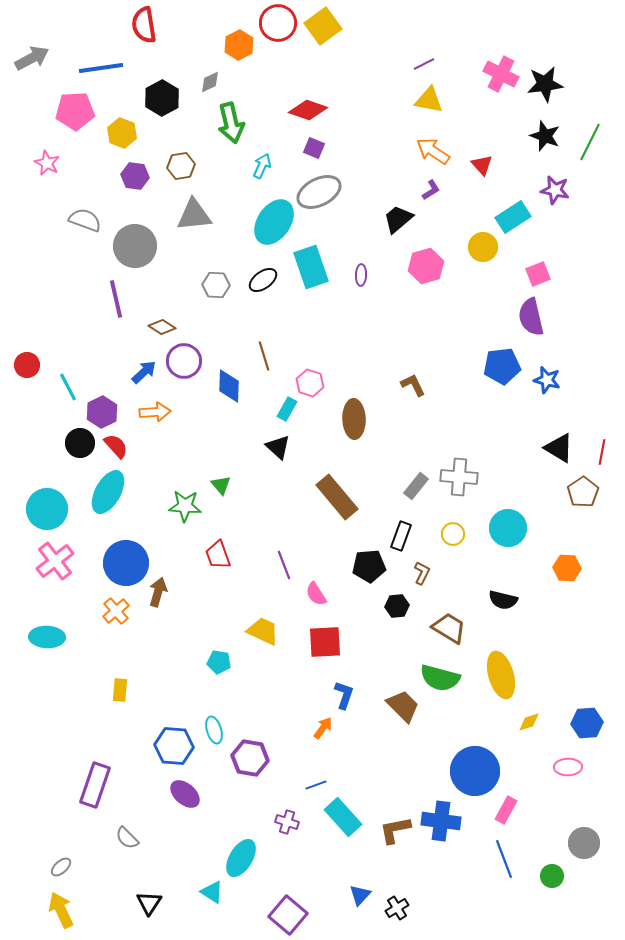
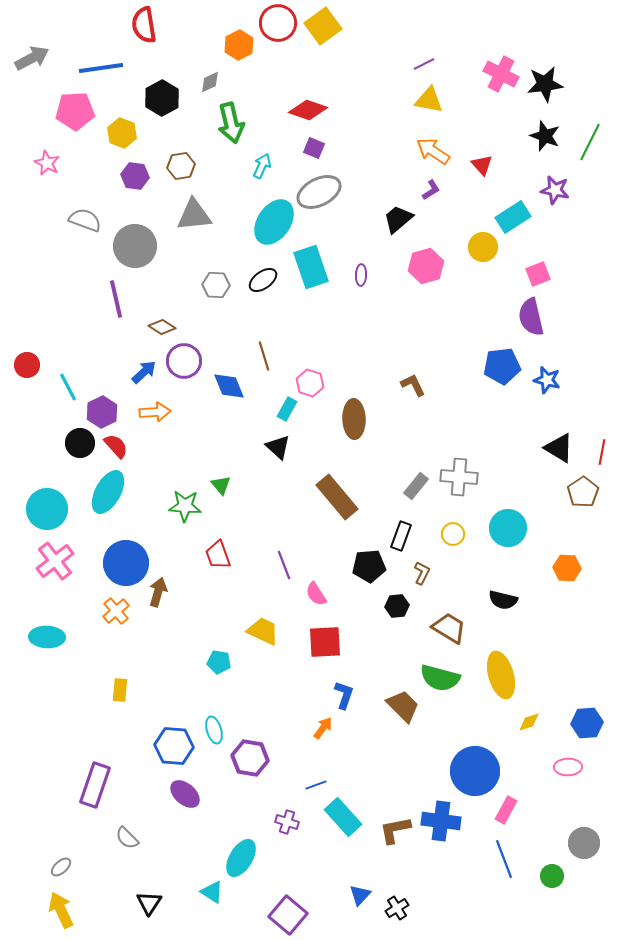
blue diamond at (229, 386): rotated 24 degrees counterclockwise
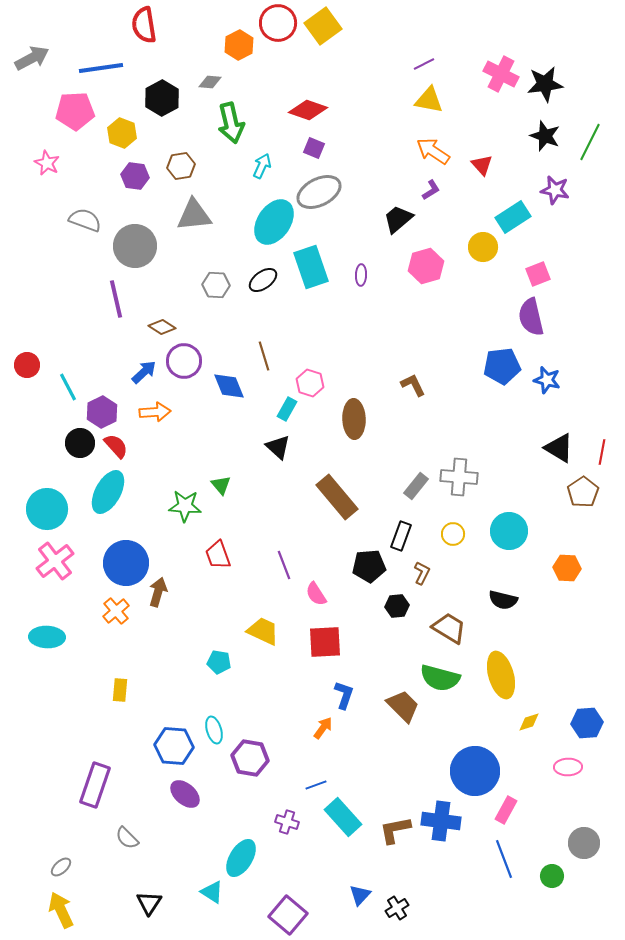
gray diamond at (210, 82): rotated 30 degrees clockwise
cyan circle at (508, 528): moved 1 px right, 3 px down
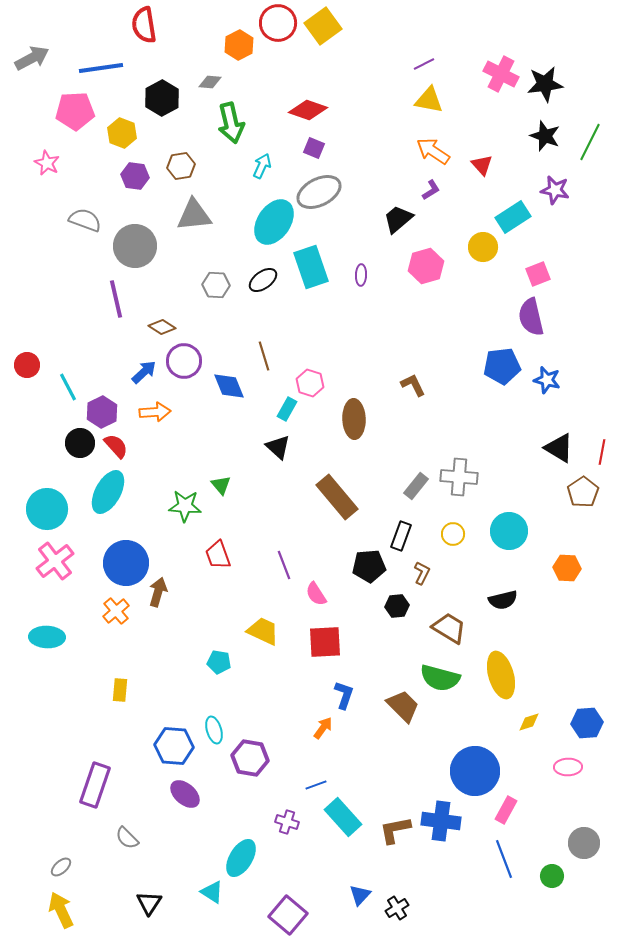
black semicircle at (503, 600): rotated 28 degrees counterclockwise
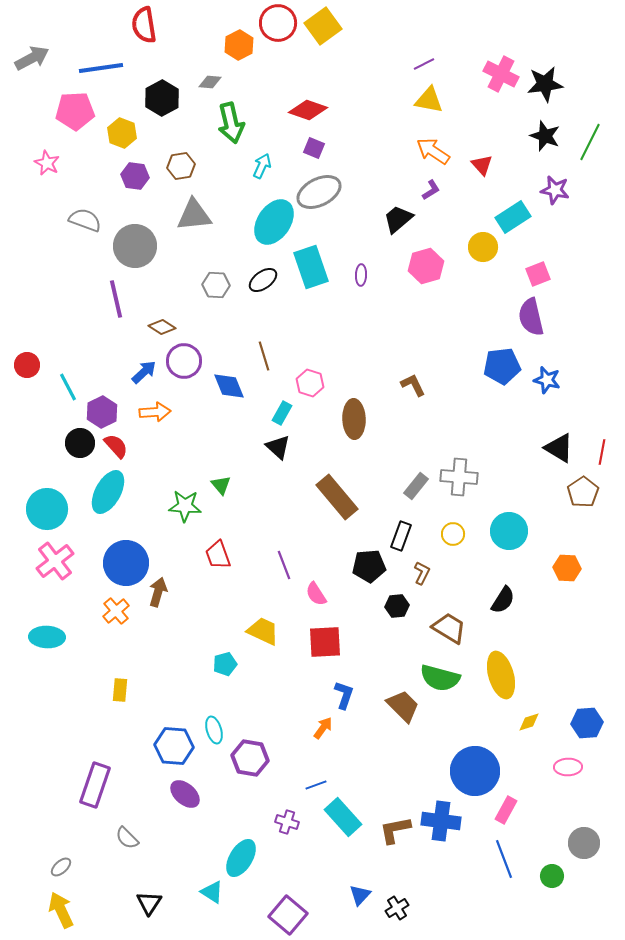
cyan rectangle at (287, 409): moved 5 px left, 4 px down
black semicircle at (503, 600): rotated 44 degrees counterclockwise
cyan pentagon at (219, 662): moved 6 px right, 2 px down; rotated 25 degrees counterclockwise
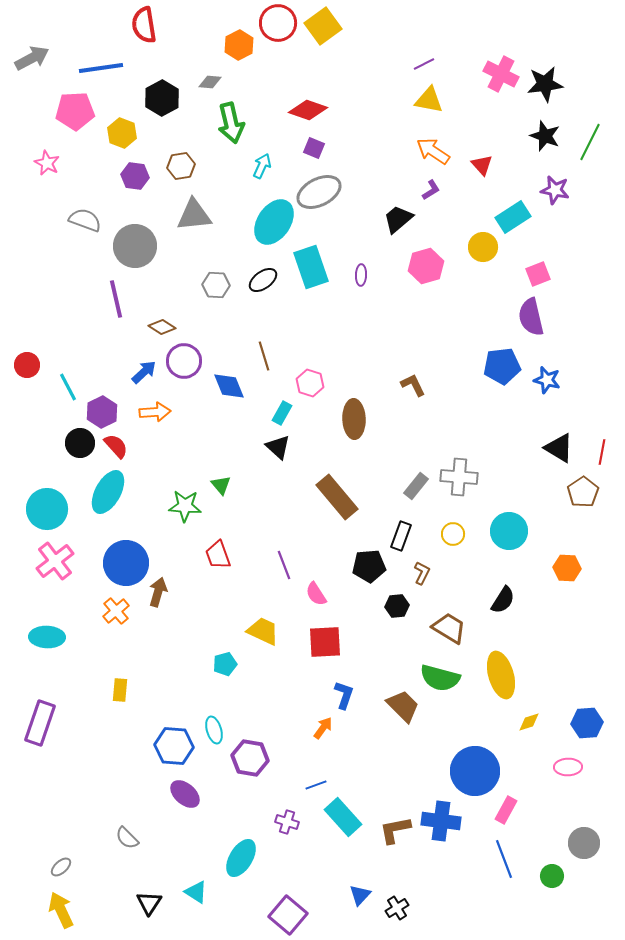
purple rectangle at (95, 785): moved 55 px left, 62 px up
cyan triangle at (212, 892): moved 16 px left
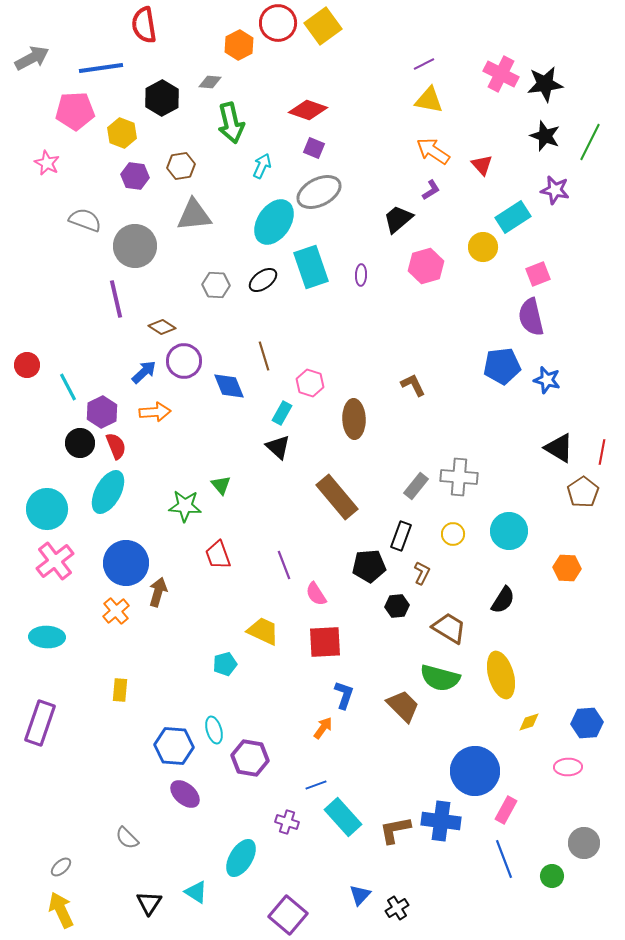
red semicircle at (116, 446): rotated 20 degrees clockwise
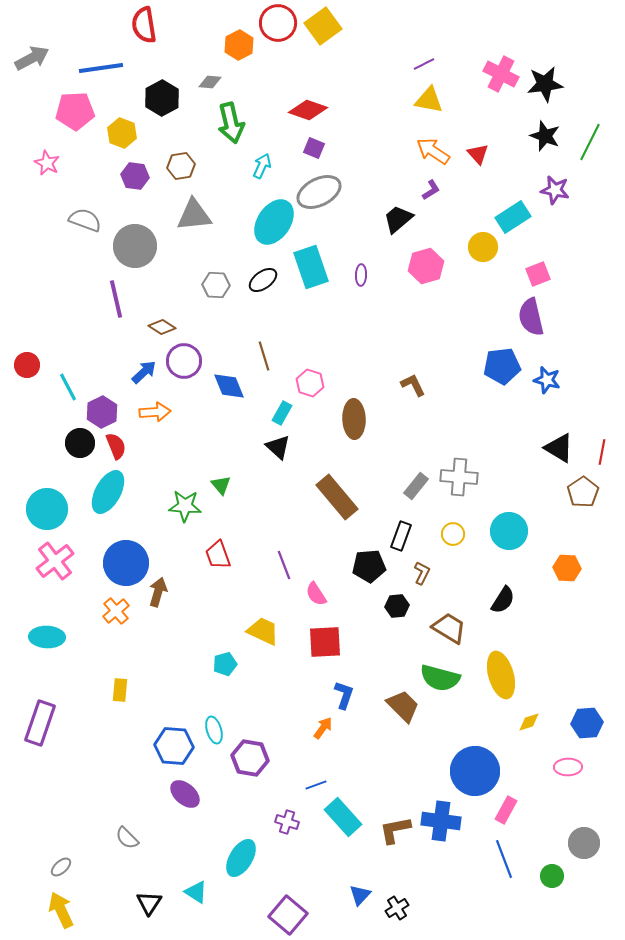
red triangle at (482, 165): moved 4 px left, 11 px up
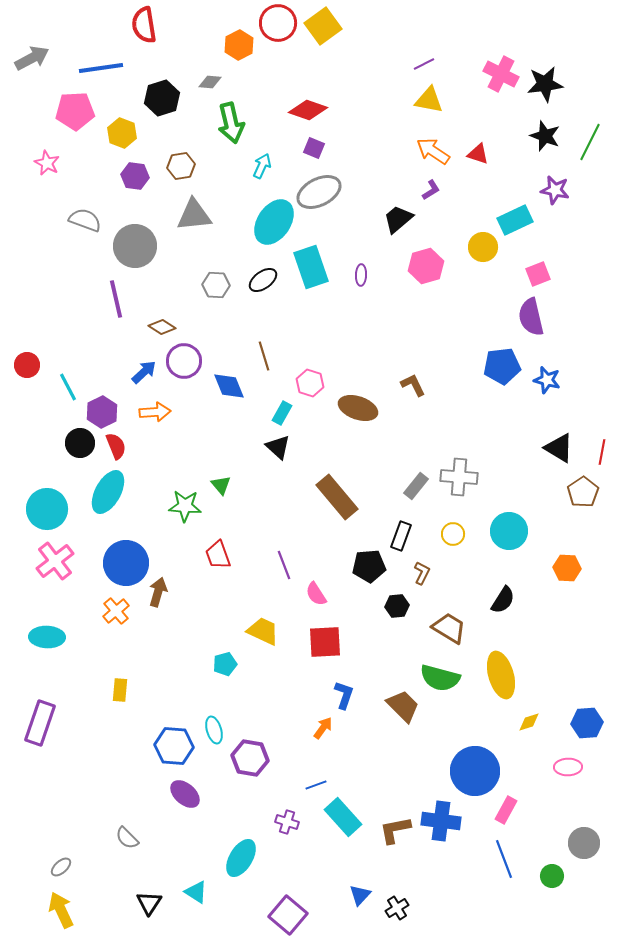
black hexagon at (162, 98): rotated 12 degrees clockwise
red triangle at (478, 154): rotated 30 degrees counterclockwise
cyan rectangle at (513, 217): moved 2 px right, 3 px down; rotated 8 degrees clockwise
brown ellipse at (354, 419): moved 4 px right, 11 px up; rotated 69 degrees counterclockwise
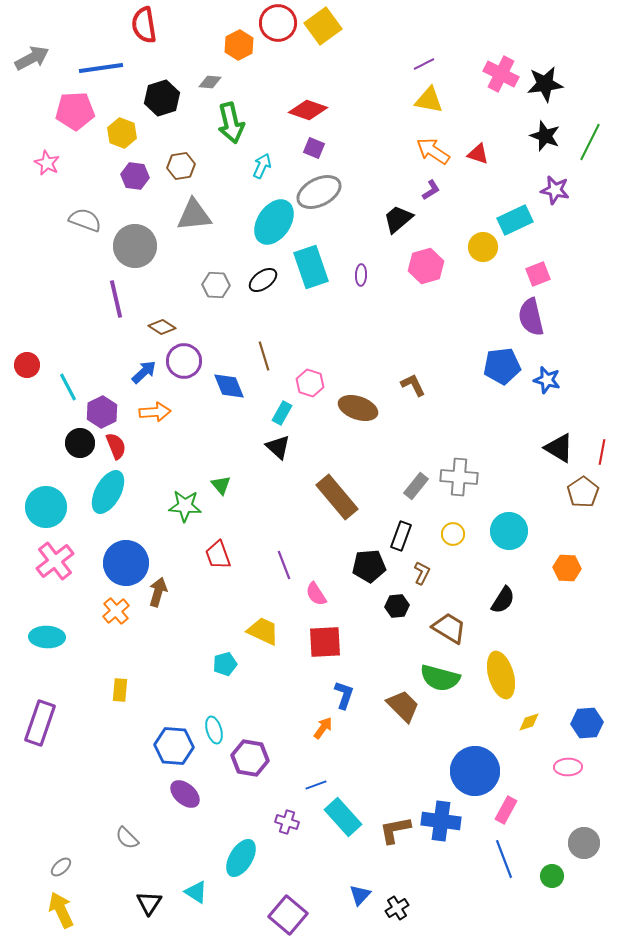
cyan circle at (47, 509): moved 1 px left, 2 px up
